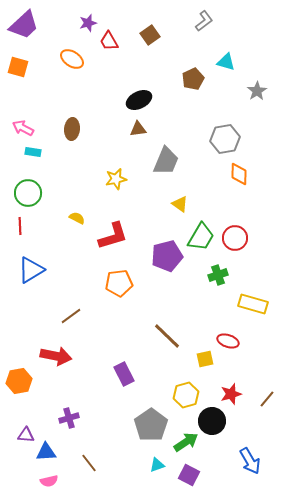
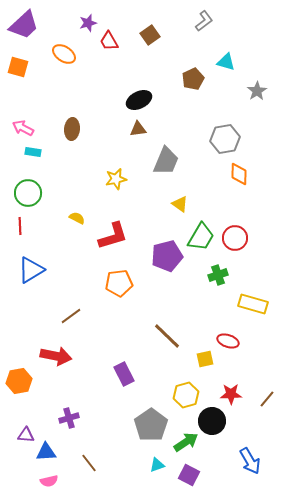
orange ellipse at (72, 59): moved 8 px left, 5 px up
red star at (231, 394): rotated 15 degrees clockwise
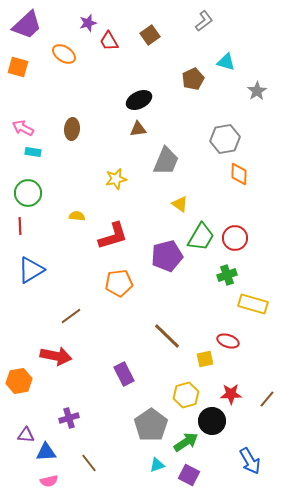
purple trapezoid at (24, 25): moved 3 px right
yellow semicircle at (77, 218): moved 2 px up; rotated 21 degrees counterclockwise
green cross at (218, 275): moved 9 px right
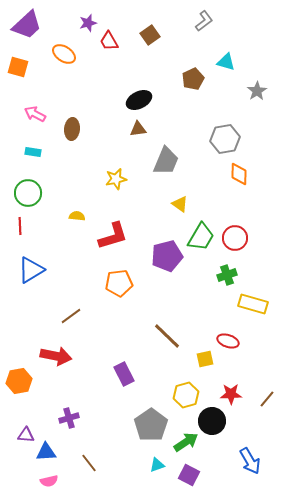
pink arrow at (23, 128): moved 12 px right, 14 px up
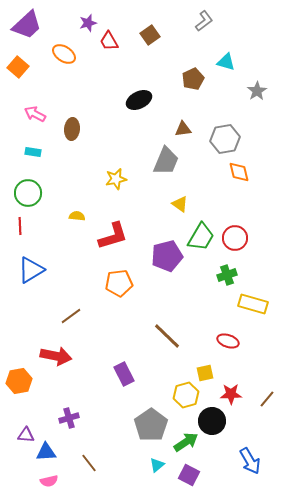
orange square at (18, 67): rotated 25 degrees clockwise
brown triangle at (138, 129): moved 45 px right
orange diamond at (239, 174): moved 2 px up; rotated 15 degrees counterclockwise
yellow square at (205, 359): moved 14 px down
cyan triangle at (157, 465): rotated 21 degrees counterclockwise
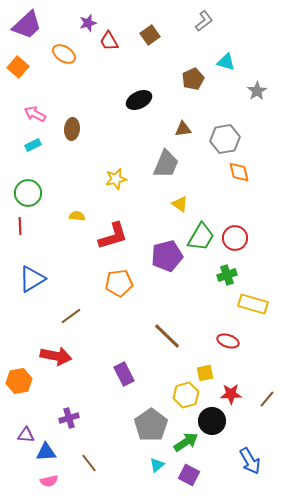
cyan rectangle at (33, 152): moved 7 px up; rotated 35 degrees counterclockwise
gray trapezoid at (166, 161): moved 3 px down
blue triangle at (31, 270): moved 1 px right, 9 px down
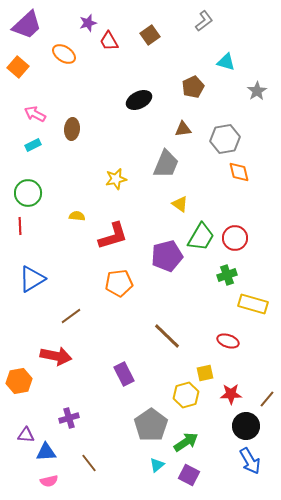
brown pentagon at (193, 79): moved 8 px down
black circle at (212, 421): moved 34 px right, 5 px down
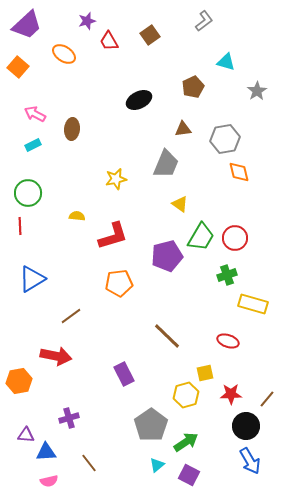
purple star at (88, 23): moved 1 px left, 2 px up
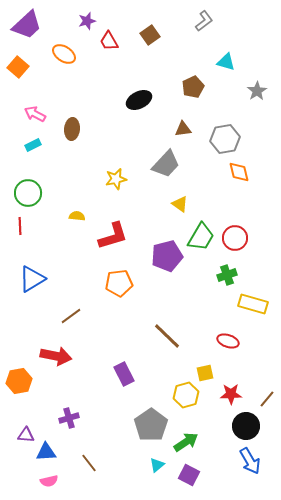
gray trapezoid at (166, 164): rotated 20 degrees clockwise
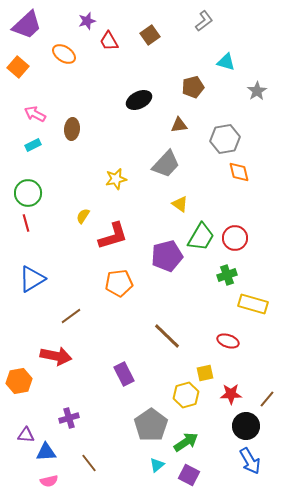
brown pentagon at (193, 87): rotated 10 degrees clockwise
brown triangle at (183, 129): moved 4 px left, 4 px up
yellow semicircle at (77, 216): moved 6 px right; rotated 63 degrees counterclockwise
red line at (20, 226): moved 6 px right, 3 px up; rotated 12 degrees counterclockwise
